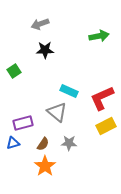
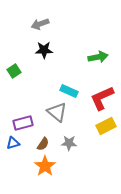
green arrow: moved 1 px left, 21 px down
black star: moved 1 px left
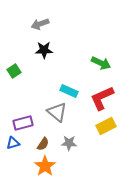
green arrow: moved 3 px right, 6 px down; rotated 36 degrees clockwise
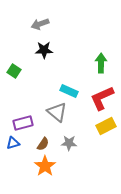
green arrow: rotated 114 degrees counterclockwise
green square: rotated 24 degrees counterclockwise
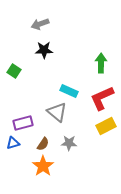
orange star: moved 2 px left
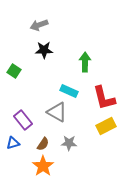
gray arrow: moved 1 px left, 1 px down
green arrow: moved 16 px left, 1 px up
red L-shape: moved 2 px right; rotated 80 degrees counterclockwise
gray triangle: rotated 10 degrees counterclockwise
purple rectangle: moved 3 px up; rotated 66 degrees clockwise
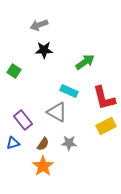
green arrow: rotated 54 degrees clockwise
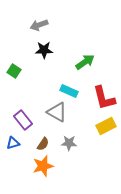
orange star: rotated 20 degrees clockwise
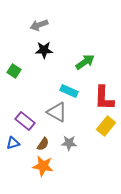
red L-shape: rotated 16 degrees clockwise
purple rectangle: moved 2 px right, 1 px down; rotated 12 degrees counterclockwise
yellow rectangle: rotated 24 degrees counterclockwise
orange star: rotated 25 degrees clockwise
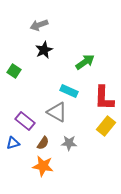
black star: rotated 24 degrees counterclockwise
brown semicircle: moved 1 px up
